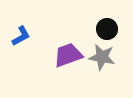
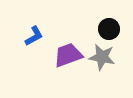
black circle: moved 2 px right
blue L-shape: moved 13 px right
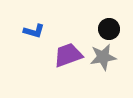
blue L-shape: moved 5 px up; rotated 45 degrees clockwise
gray star: moved 1 px right; rotated 20 degrees counterclockwise
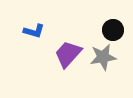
black circle: moved 4 px right, 1 px down
purple trapezoid: moved 1 px up; rotated 28 degrees counterclockwise
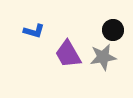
purple trapezoid: rotated 72 degrees counterclockwise
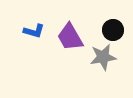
purple trapezoid: moved 2 px right, 17 px up
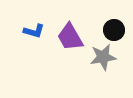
black circle: moved 1 px right
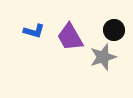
gray star: rotated 8 degrees counterclockwise
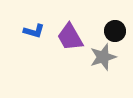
black circle: moved 1 px right, 1 px down
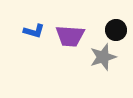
black circle: moved 1 px right, 1 px up
purple trapezoid: moved 1 px up; rotated 56 degrees counterclockwise
